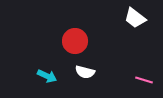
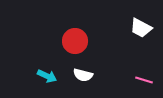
white trapezoid: moved 6 px right, 10 px down; rotated 10 degrees counterclockwise
white semicircle: moved 2 px left, 3 px down
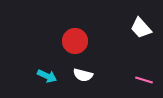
white trapezoid: rotated 20 degrees clockwise
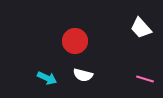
cyan arrow: moved 2 px down
pink line: moved 1 px right, 1 px up
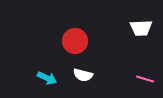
white trapezoid: rotated 50 degrees counterclockwise
